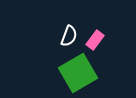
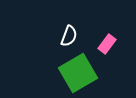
pink rectangle: moved 12 px right, 4 px down
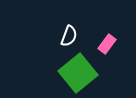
green square: rotated 9 degrees counterclockwise
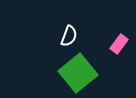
pink rectangle: moved 12 px right
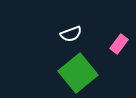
white semicircle: moved 2 px right, 2 px up; rotated 50 degrees clockwise
